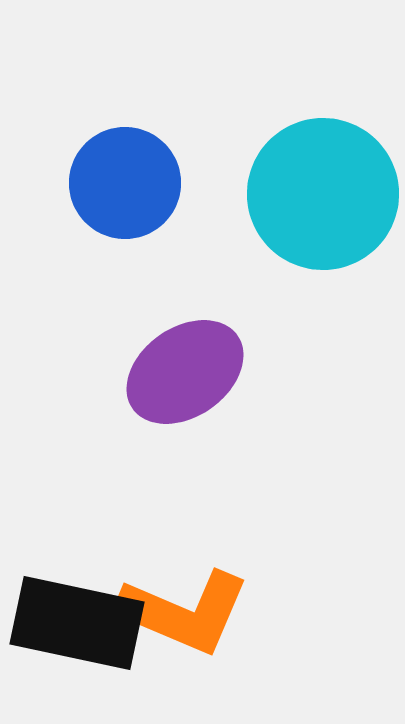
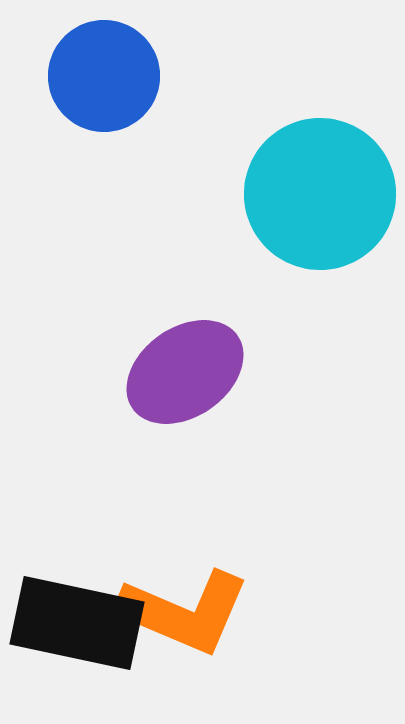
blue circle: moved 21 px left, 107 px up
cyan circle: moved 3 px left
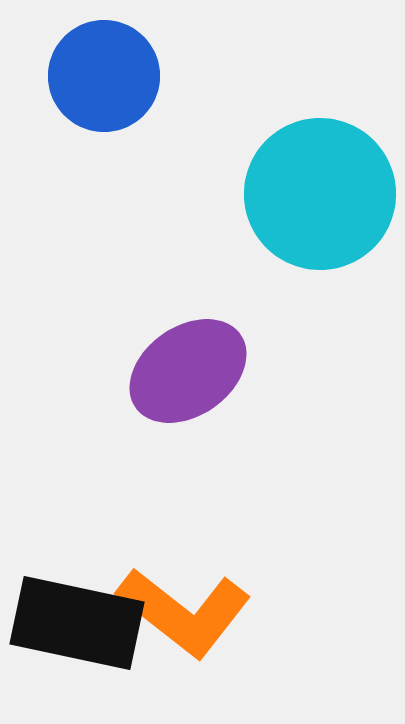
purple ellipse: moved 3 px right, 1 px up
orange L-shape: rotated 15 degrees clockwise
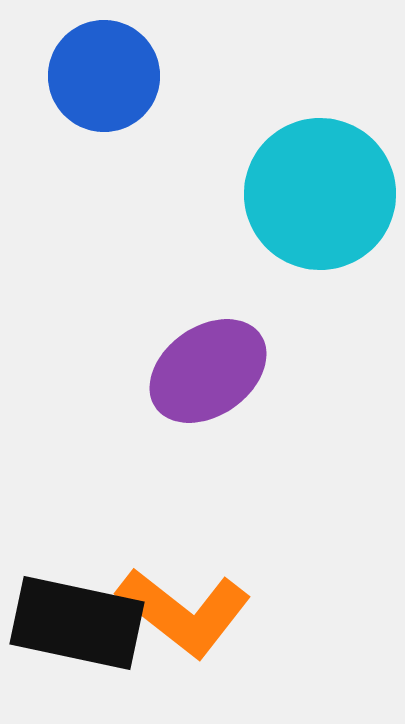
purple ellipse: moved 20 px right
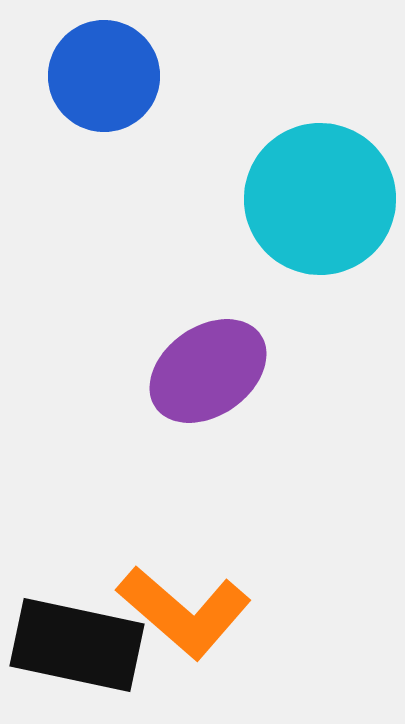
cyan circle: moved 5 px down
orange L-shape: rotated 3 degrees clockwise
black rectangle: moved 22 px down
